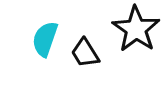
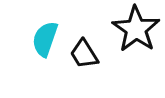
black trapezoid: moved 1 px left, 1 px down
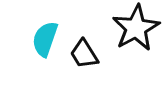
black star: moved 1 px up; rotated 9 degrees clockwise
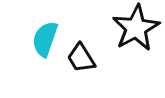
black trapezoid: moved 3 px left, 4 px down
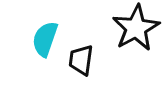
black trapezoid: moved 2 px down; rotated 40 degrees clockwise
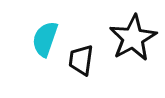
black star: moved 3 px left, 10 px down
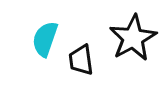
black trapezoid: rotated 16 degrees counterclockwise
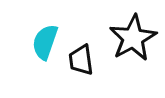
cyan semicircle: moved 3 px down
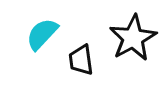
cyan semicircle: moved 3 px left, 8 px up; rotated 24 degrees clockwise
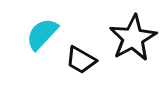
black trapezoid: rotated 52 degrees counterclockwise
